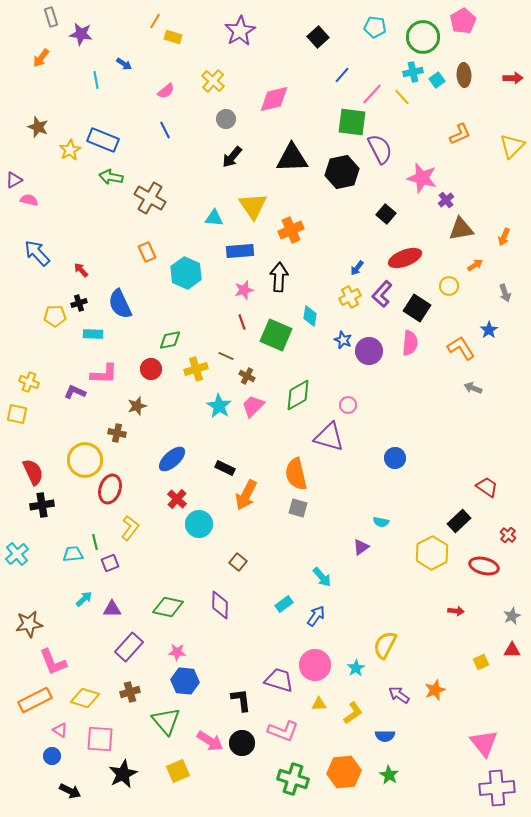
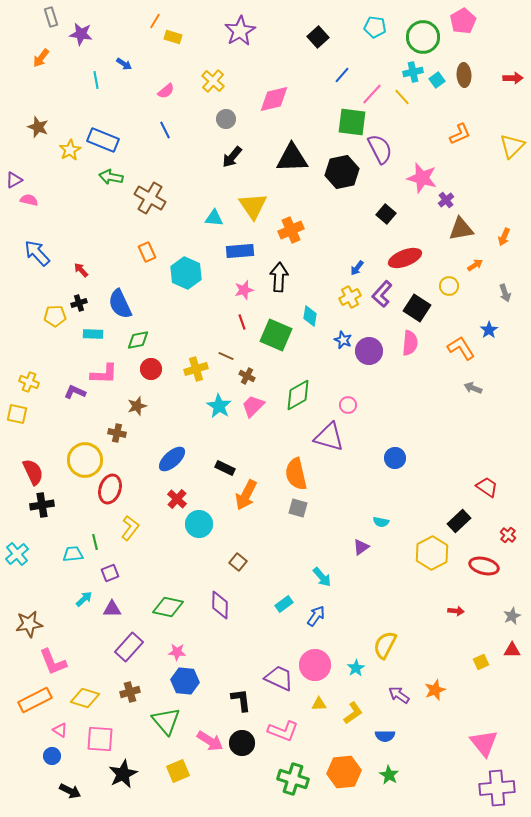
green diamond at (170, 340): moved 32 px left
purple square at (110, 563): moved 10 px down
purple trapezoid at (279, 680): moved 2 px up; rotated 8 degrees clockwise
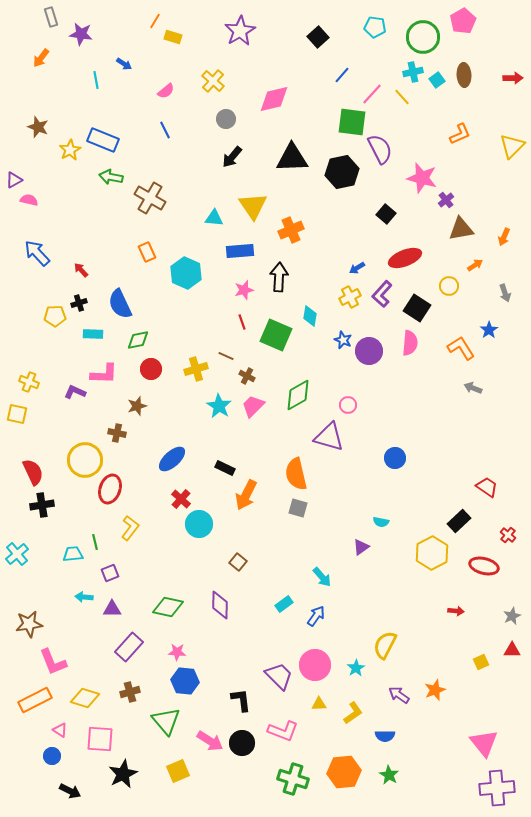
blue arrow at (357, 268): rotated 21 degrees clockwise
red cross at (177, 499): moved 4 px right
cyan arrow at (84, 599): moved 2 px up; rotated 132 degrees counterclockwise
purple trapezoid at (279, 678): moved 2 px up; rotated 20 degrees clockwise
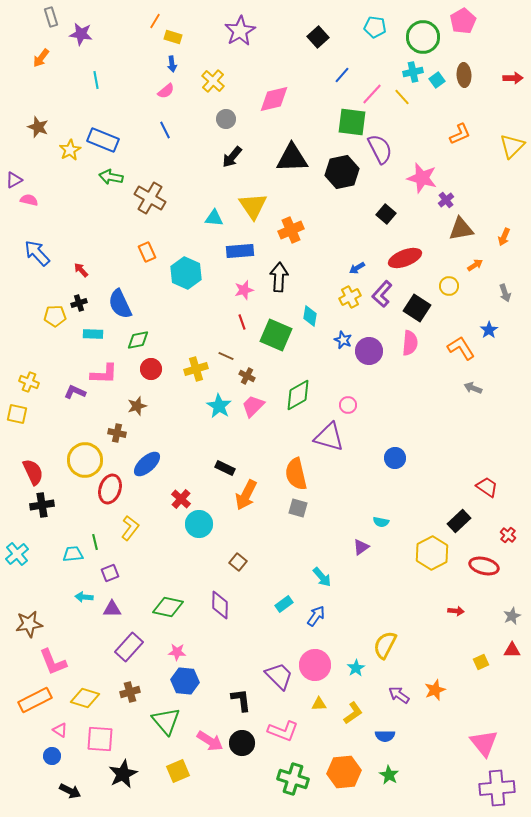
blue arrow at (124, 64): moved 48 px right; rotated 49 degrees clockwise
blue ellipse at (172, 459): moved 25 px left, 5 px down
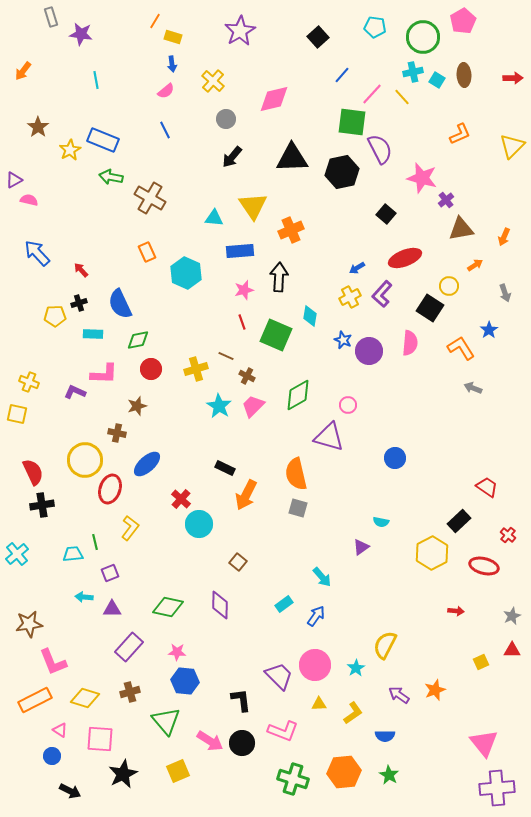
orange arrow at (41, 58): moved 18 px left, 13 px down
cyan square at (437, 80): rotated 21 degrees counterclockwise
brown star at (38, 127): rotated 15 degrees clockwise
black square at (417, 308): moved 13 px right
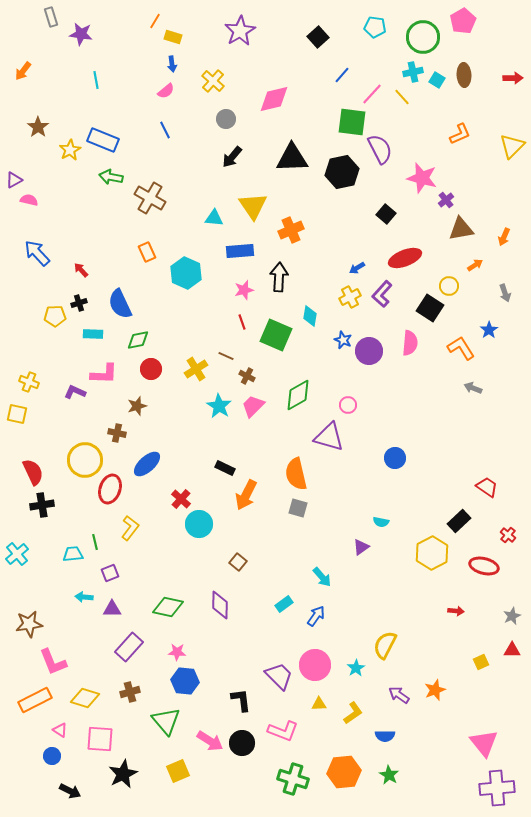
yellow cross at (196, 369): rotated 15 degrees counterclockwise
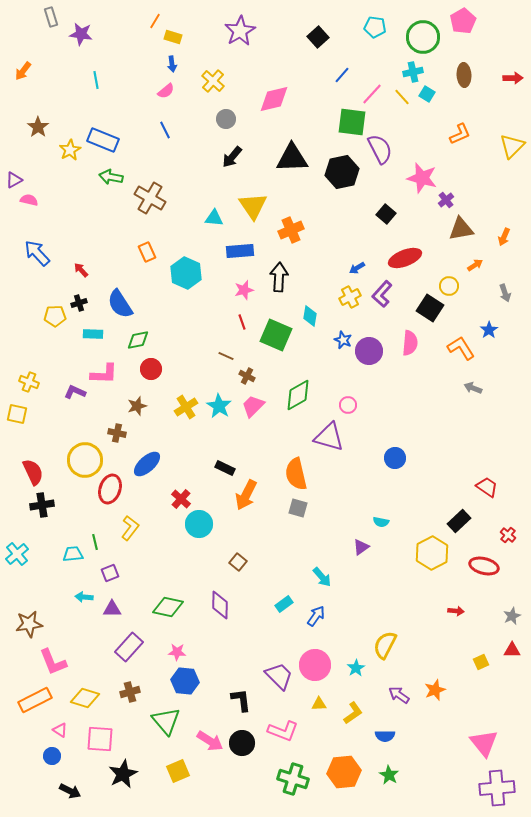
cyan square at (437, 80): moved 10 px left, 14 px down
blue semicircle at (120, 304): rotated 8 degrees counterclockwise
yellow cross at (196, 369): moved 10 px left, 38 px down
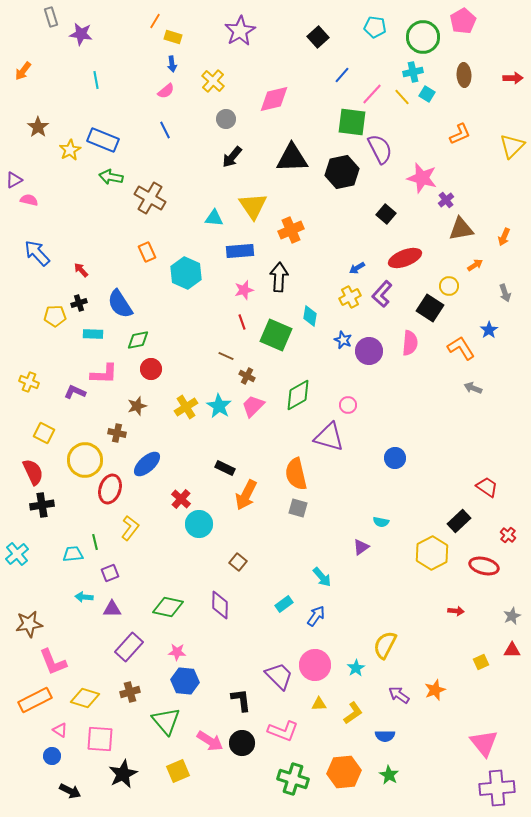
yellow square at (17, 414): moved 27 px right, 19 px down; rotated 15 degrees clockwise
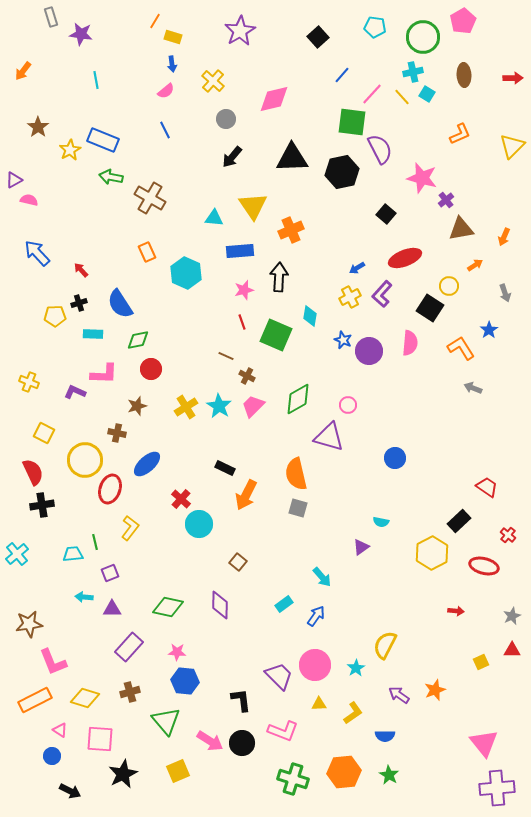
green diamond at (298, 395): moved 4 px down
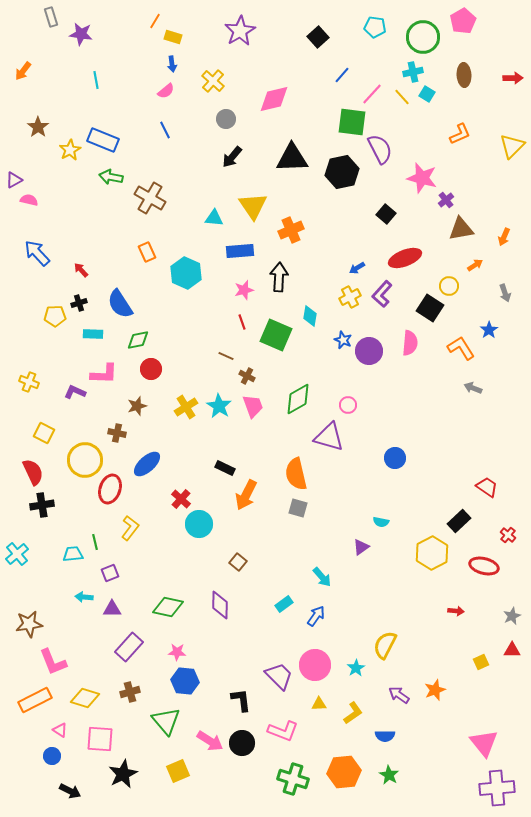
pink trapezoid at (253, 406): rotated 115 degrees clockwise
